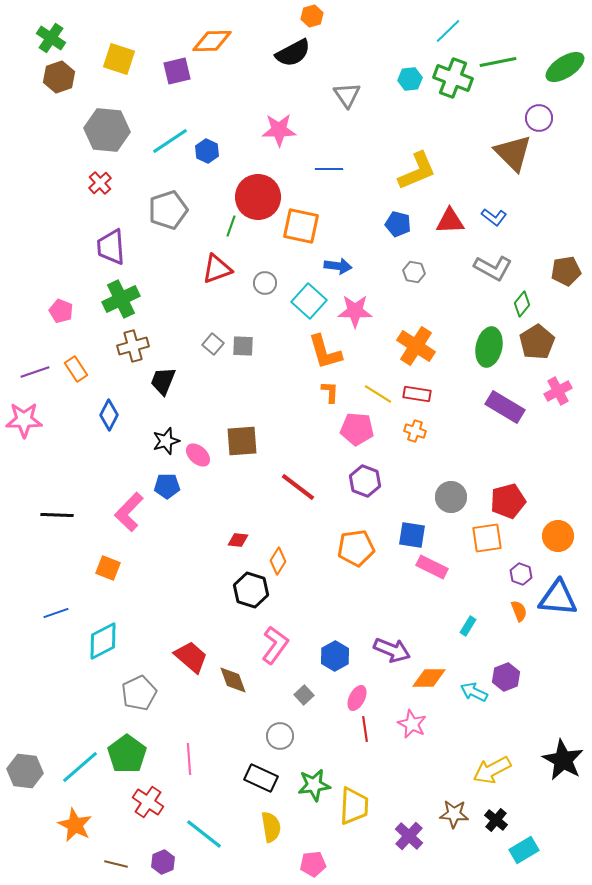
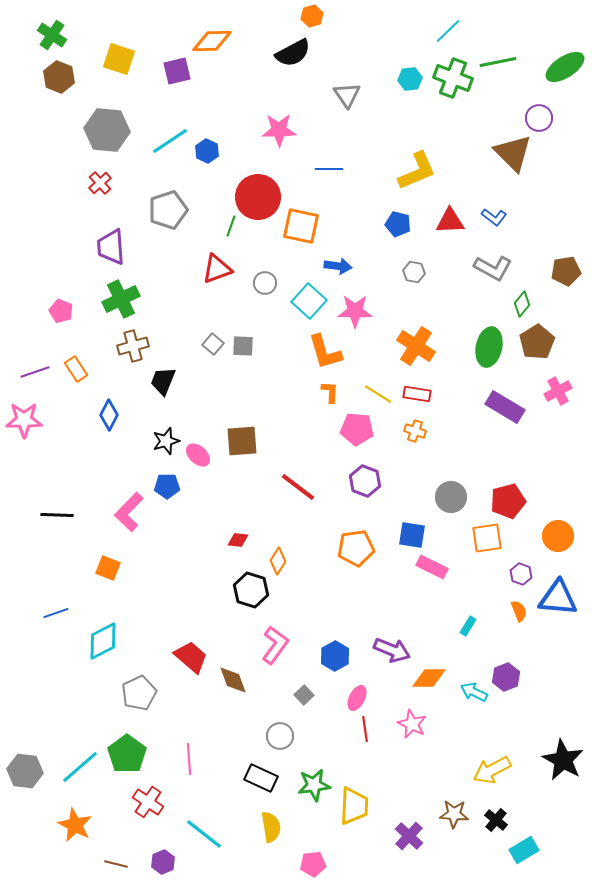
green cross at (51, 38): moved 1 px right, 3 px up
brown hexagon at (59, 77): rotated 20 degrees counterclockwise
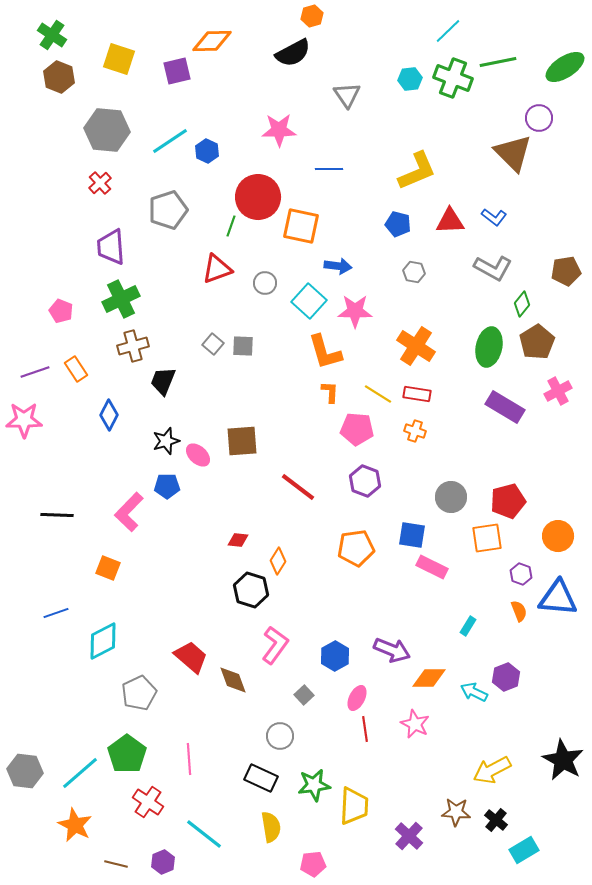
pink star at (412, 724): moved 3 px right
cyan line at (80, 767): moved 6 px down
brown star at (454, 814): moved 2 px right, 2 px up
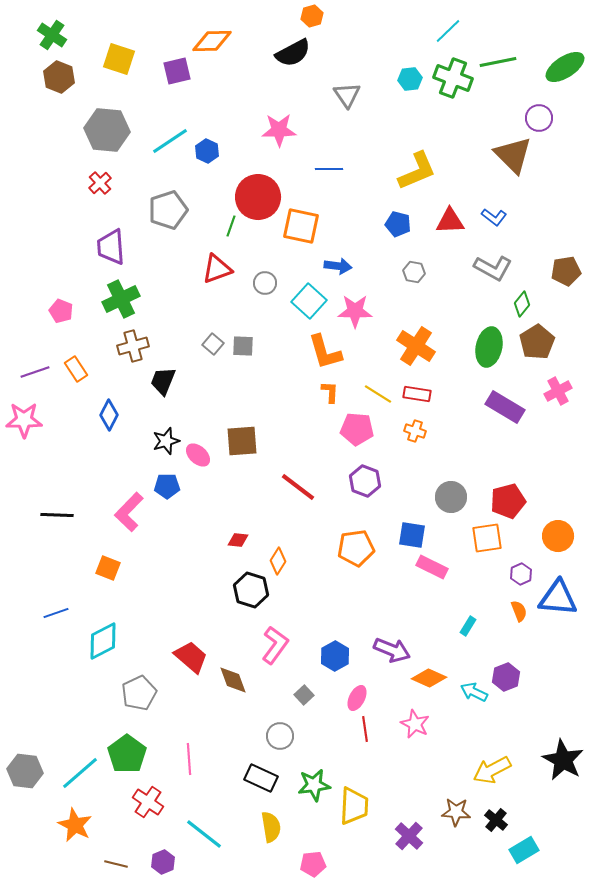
brown triangle at (513, 153): moved 2 px down
purple hexagon at (521, 574): rotated 15 degrees clockwise
orange diamond at (429, 678): rotated 24 degrees clockwise
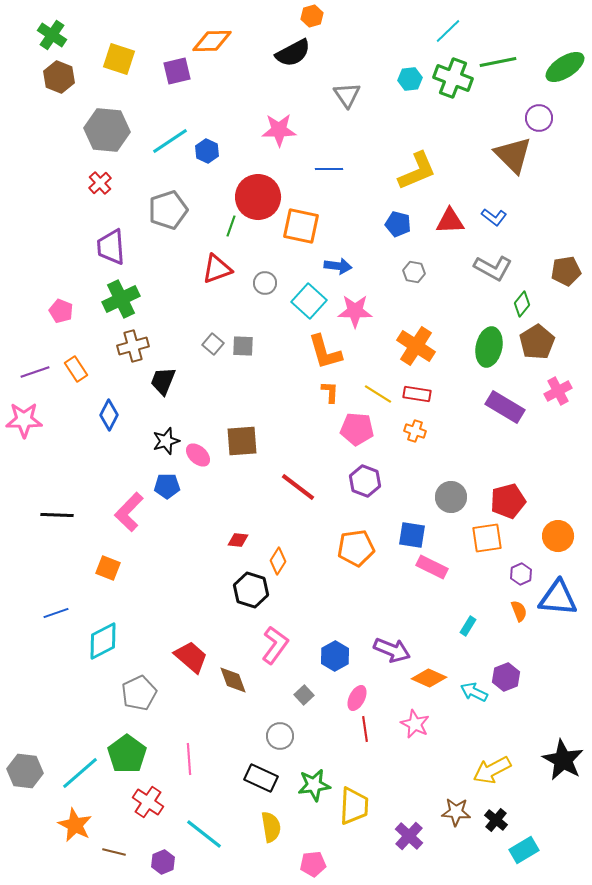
brown line at (116, 864): moved 2 px left, 12 px up
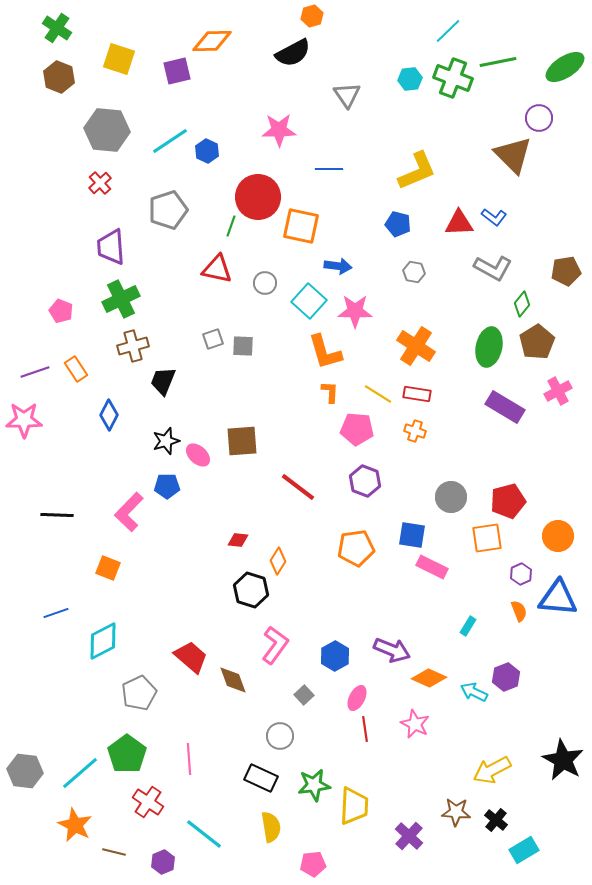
green cross at (52, 35): moved 5 px right, 7 px up
red triangle at (450, 221): moved 9 px right, 2 px down
red triangle at (217, 269): rotated 32 degrees clockwise
gray square at (213, 344): moved 5 px up; rotated 30 degrees clockwise
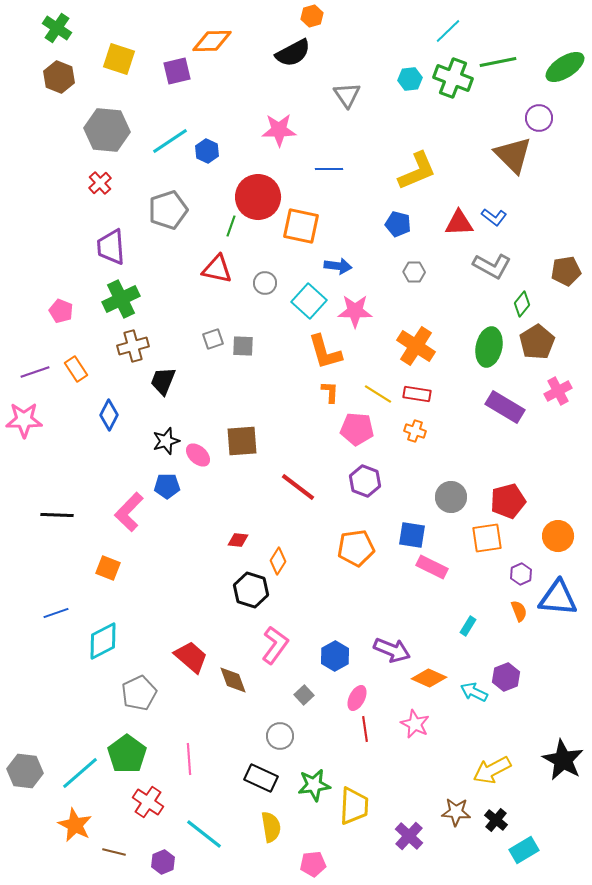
gray L-shape at (493, 268): moved 1 px left, 2 px up
gray hexagon at (414, 272): rotated 10 degrees counterclockwise
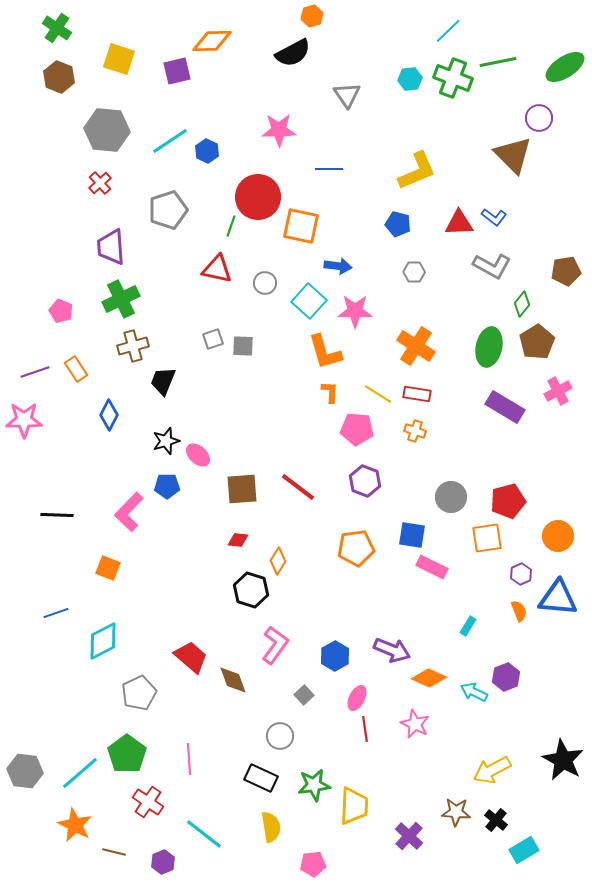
brown square at (242, 441): moved 48 px down
